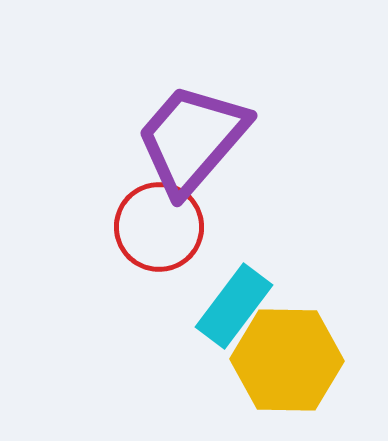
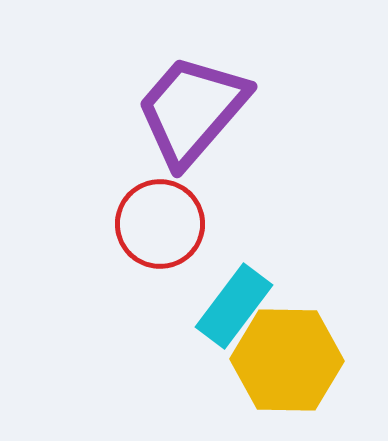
purple trapezoid: moved 29 px up
red circle: moved 1 px right, 3 px up
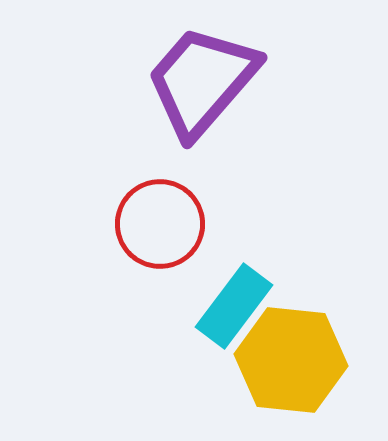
purple trapezoid: moved 10 px right, 29 px up
yellow hexagon: moved 4 px right; rotated 5 degrees clockwise
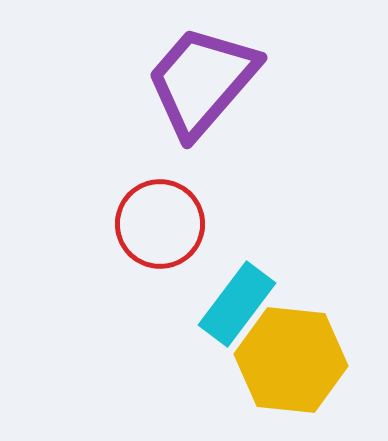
cyan rectangle: moved 3 px right, 2 px up
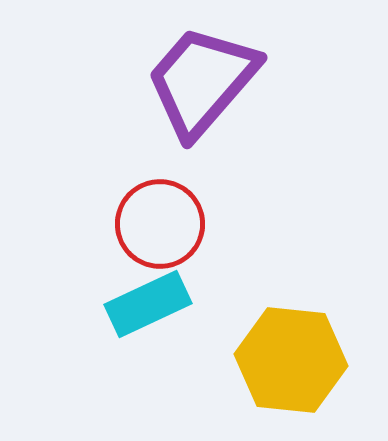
cyan rectangle: moved 89 px left; rotated 28 degrees clockwise
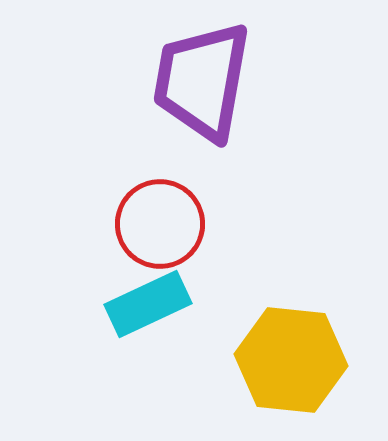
purple trapezoid: rotated 31 degrees counterclockwise
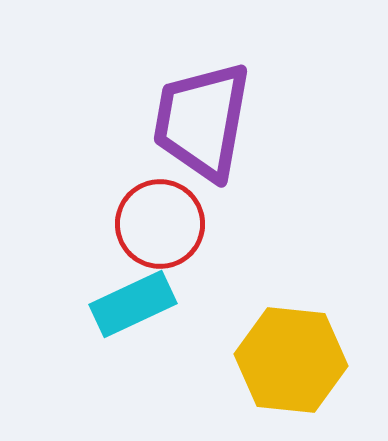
purple trapezoid: moved 40 px down
cyan rectangle: moved 15 px left
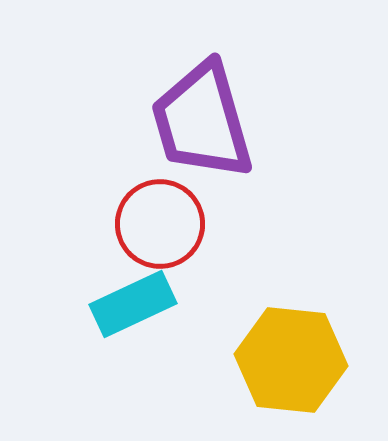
purple trapezoid: rotated 26 degrees counterclockwise
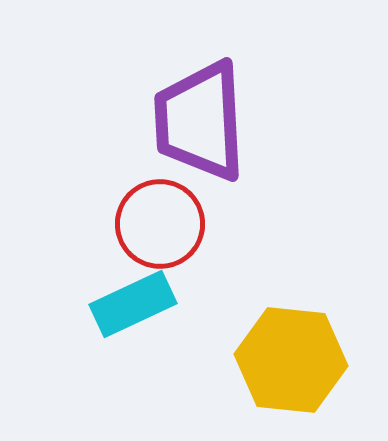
purple trapezoid: moved 2 px left; rotated 13 degrees clockwise
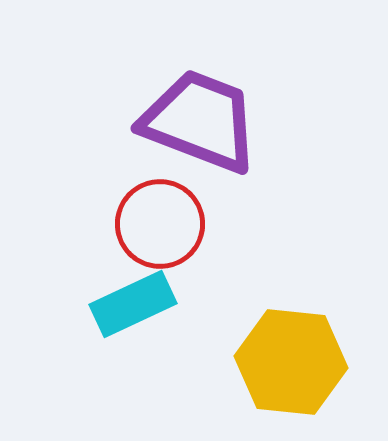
purple trapezoid: rotated 114 degrees clockwise
yellow hexagon: moved 2 px down
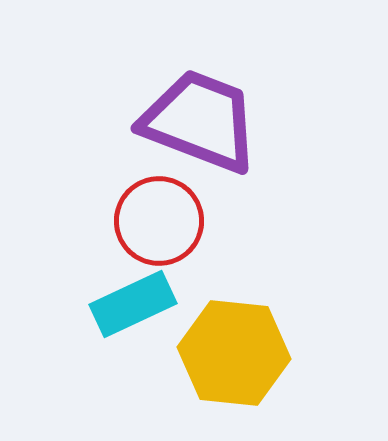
red circle: moved 1 px left, 3 px up
yellow hexagon: moved 57 px left, 9 px up
